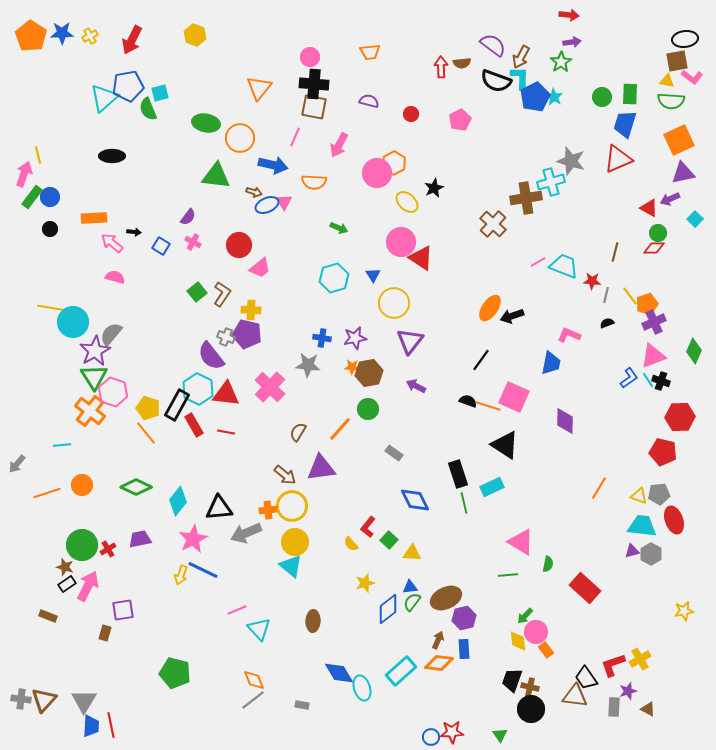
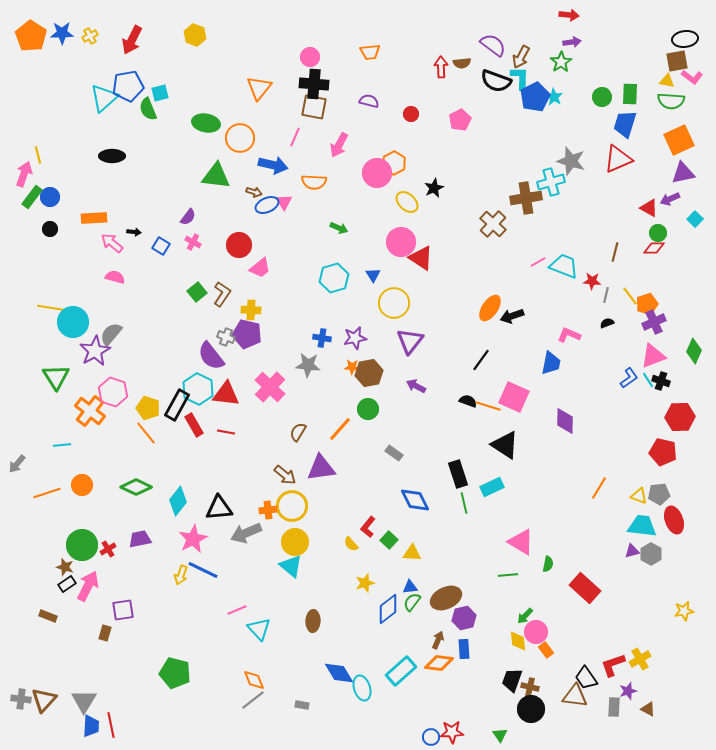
green triangle at (94, 377): moved 38 px left
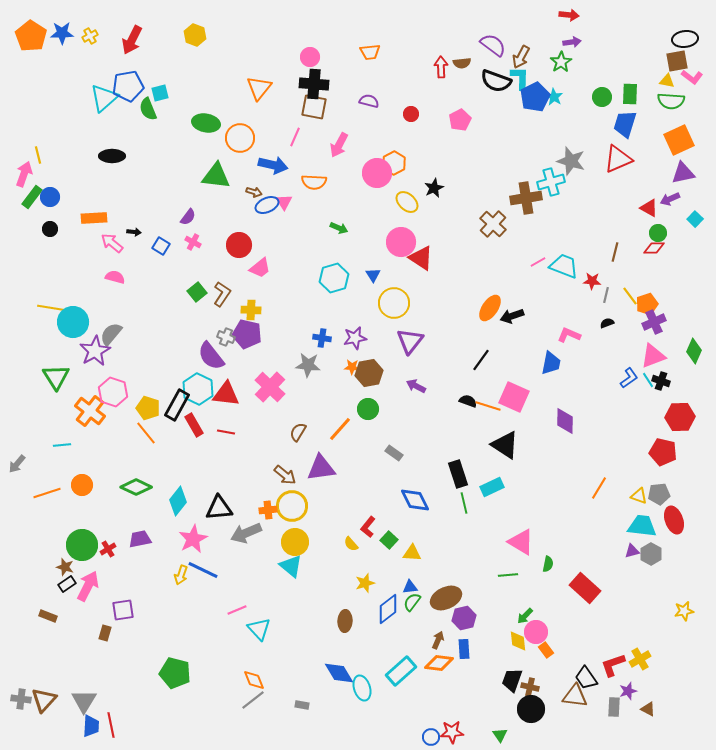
brown ellipse at (313, 621): moved 32 px right
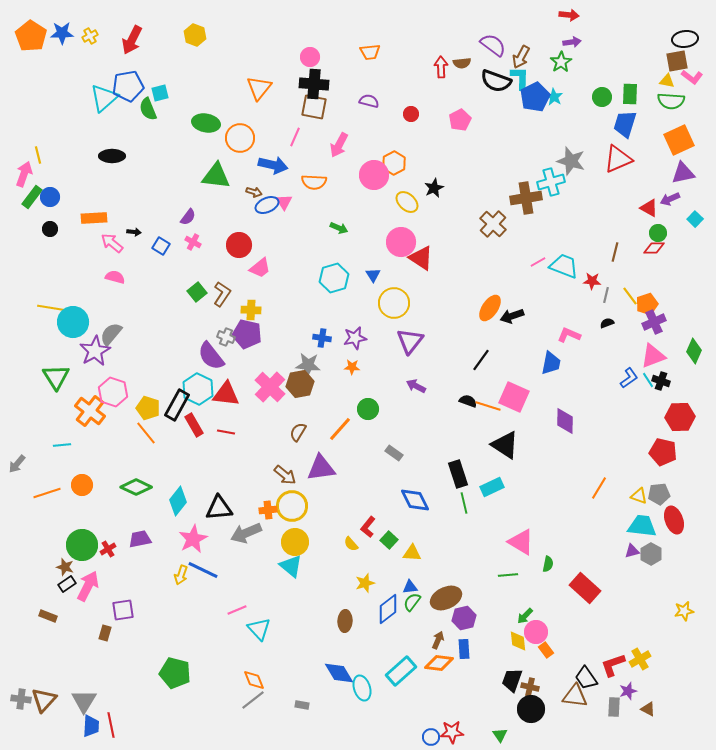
pink circle at (377, 173): moved 3 px left, 2 px down
brown hexagon at (369, 373): moved 69 px left, 11 px down
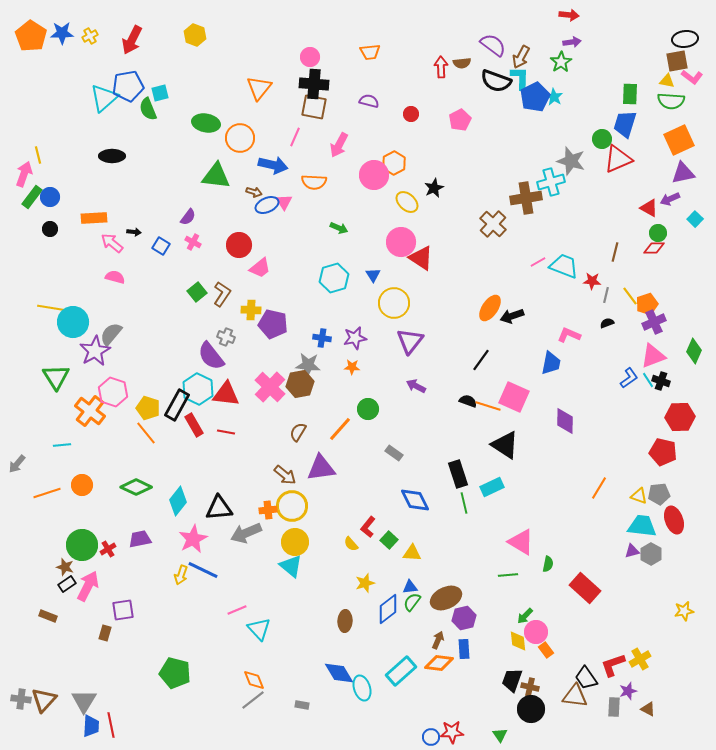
green circle at (602, 97): moved 42 px down
purple pentagon at (247, 334): moved 26 px right, 10 px up
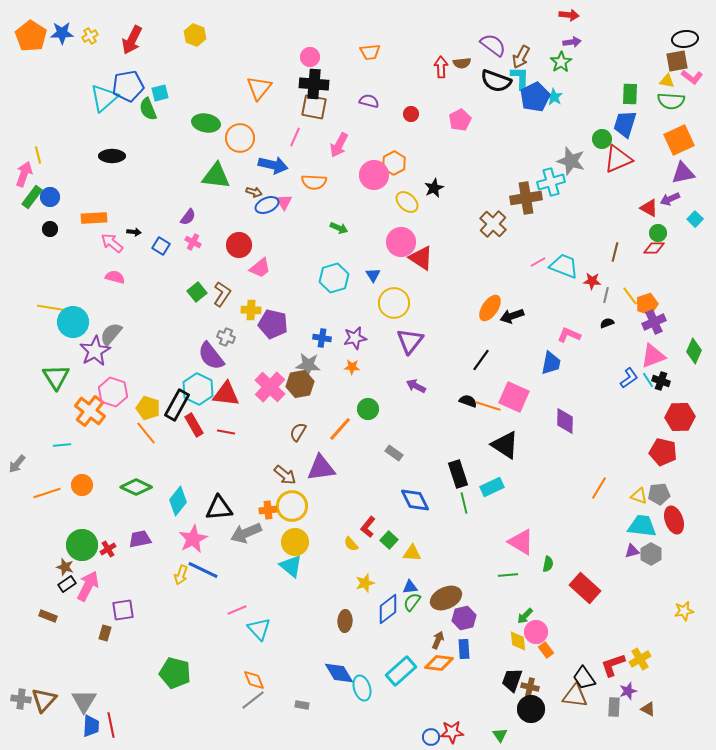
black trapezoid at (586, 678): moved 2 px left
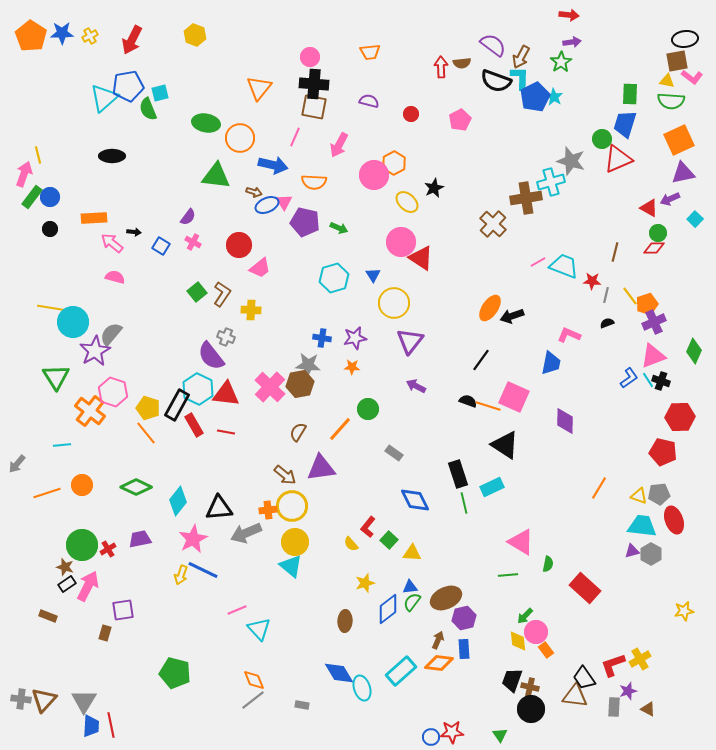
purple pentagon at (273, 324): moved 32 px right, 102 px up
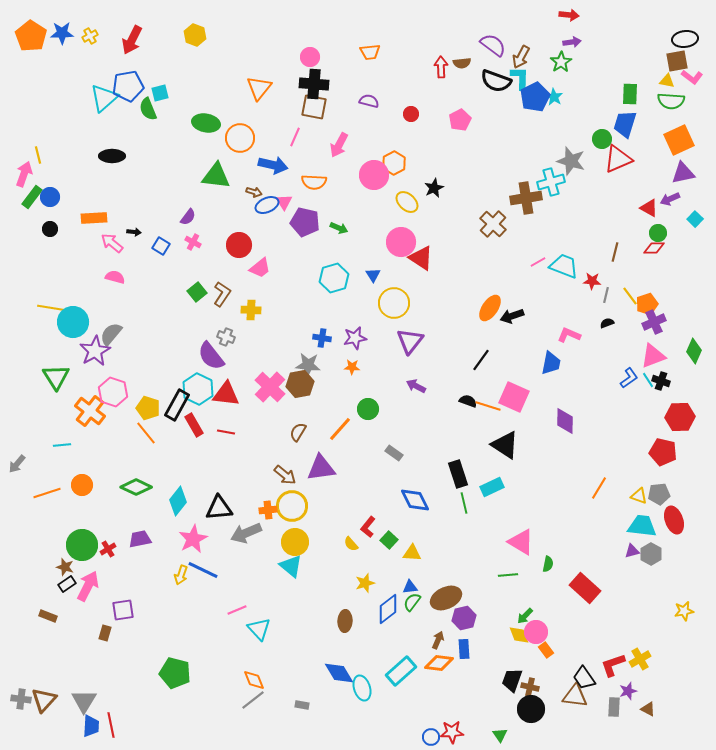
yellow diamond at (518, 641): moved 1 px right, 6 px up; rotated 15 degrees counterclockwise
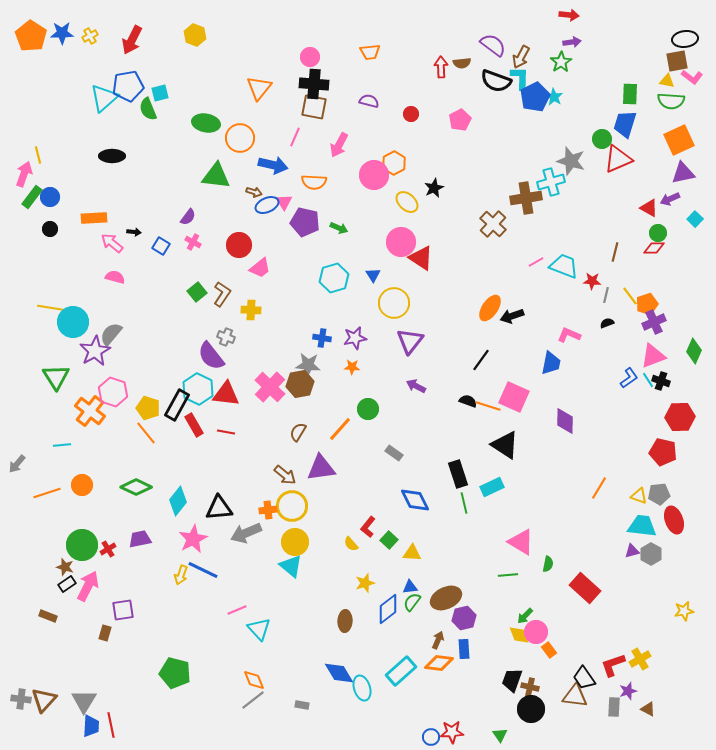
pink line at (538, 262): moved 2 px left
orange rectangle at (546, 650): moved 3 px right
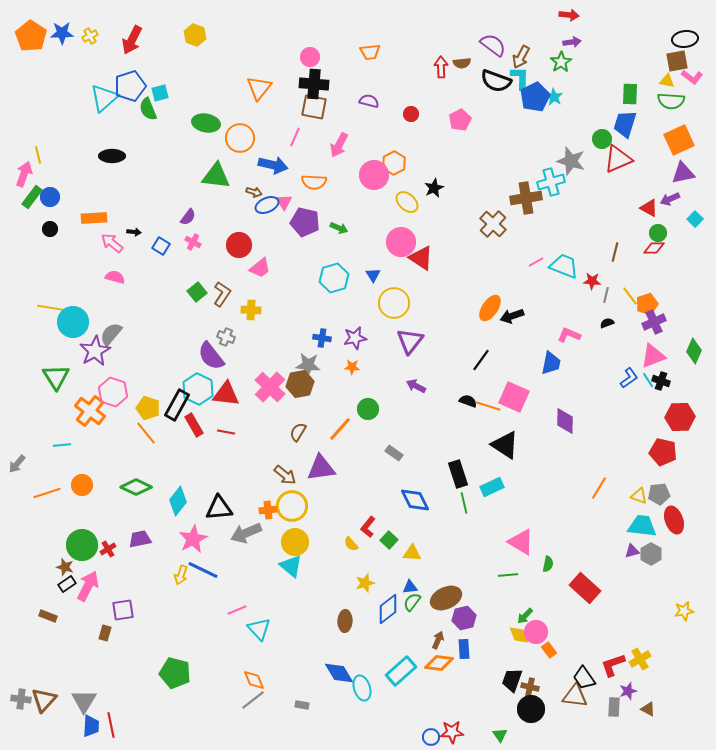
blue pentagon at (128, 86): moved 2 px right; rotated 8 degrees counterclockwise
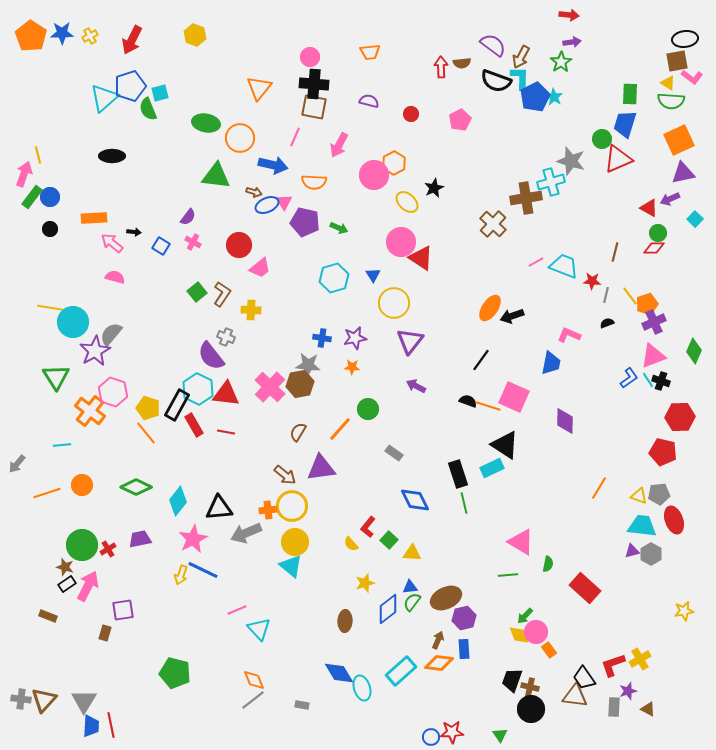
yellow triangle at (667, 81): moved 1 px right, 2 px down; rotated 21 degrees clockwise
cyan rectangle at (492, 487): moved 19 px up
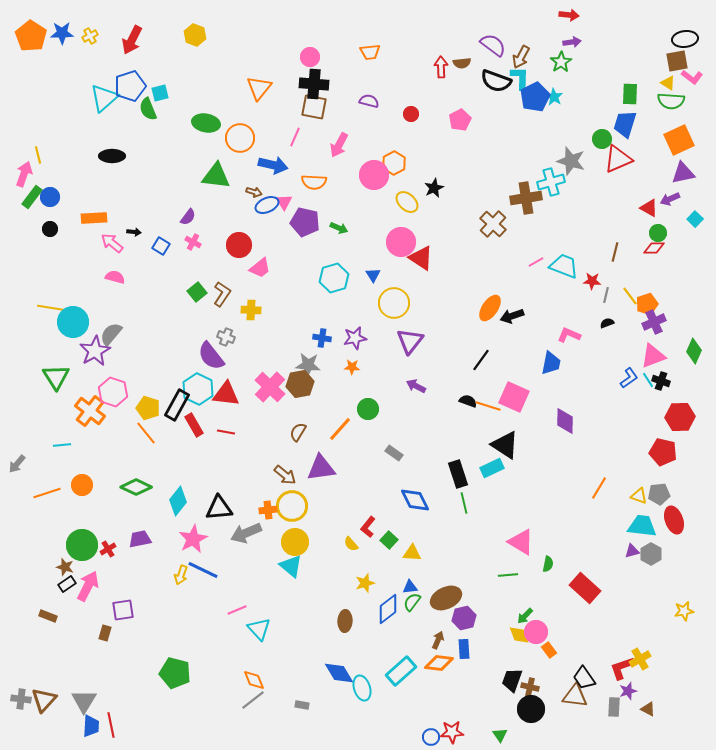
red L-shape at (613, 665): moved 9 px right, 3 px down
